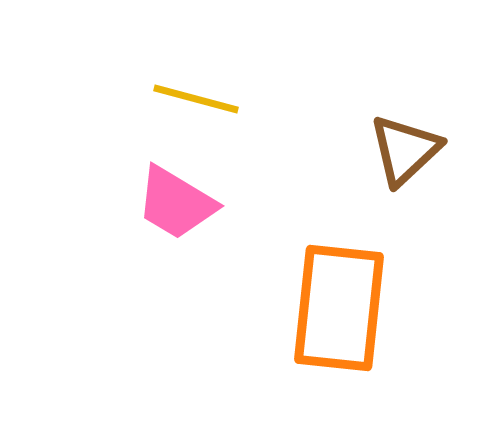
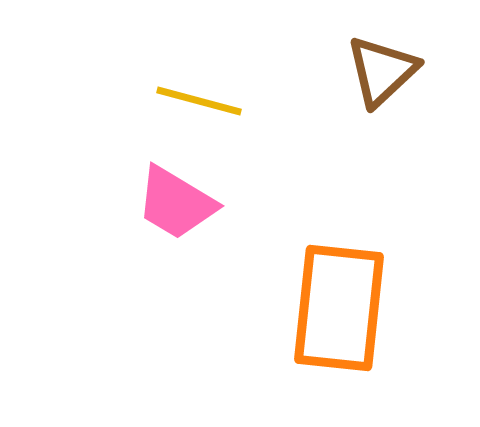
yellow line: moved 3 px right, 2 px down
brown triangle: moved 23 px left, 79 px up
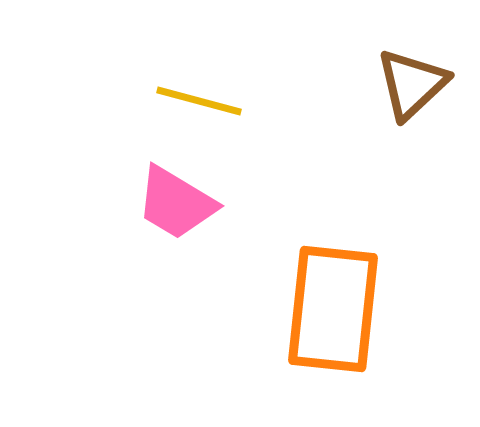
brown triangle: moved 30 px right, 13 px down
orange rectangle: moved 6 px left, 1 px down
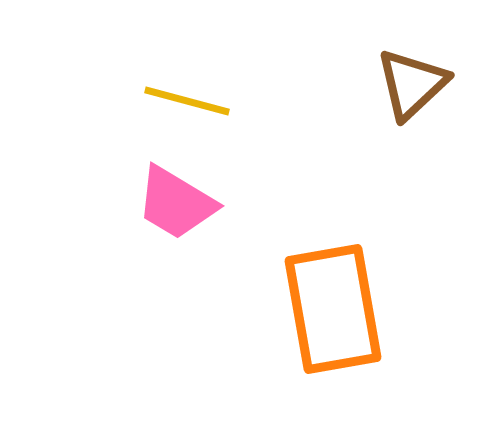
yellow line: moved 12 px left
orange rectangle: rotated 16 degrees counterclockwise
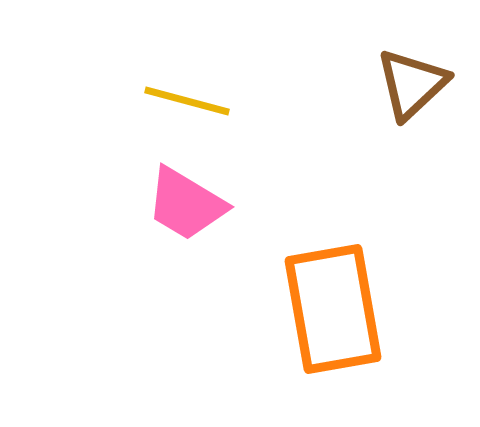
pink trapezoid: moved 10 px right, 1 px down
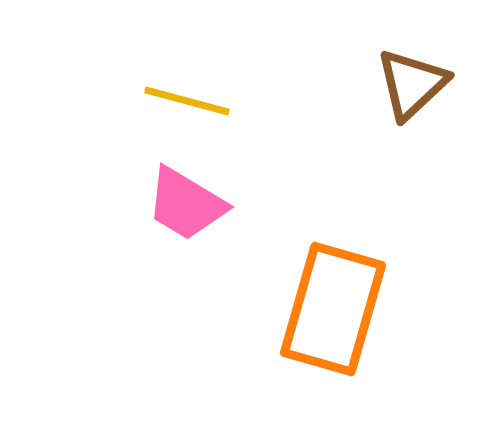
orange rectangle: rotated 26 degrees clockwise
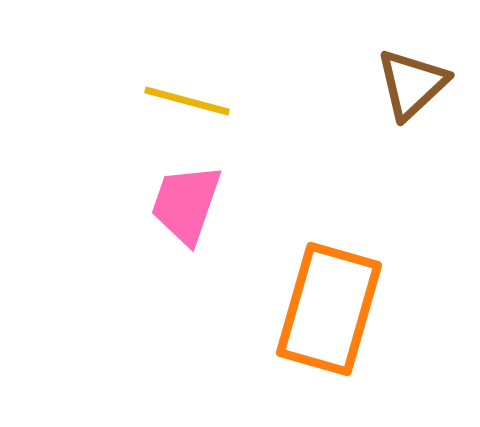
pink trapezoid: rotated 78 degrees clockwise
orange rectangle: moved 4 px left
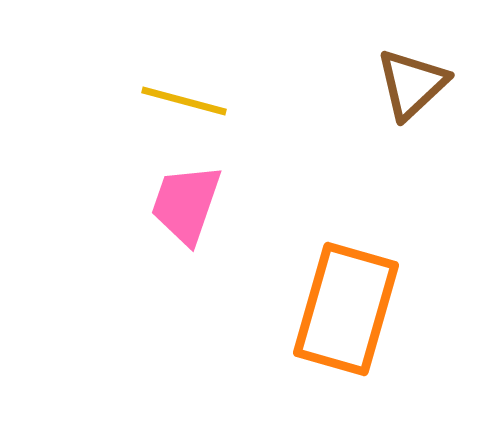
yellow line: moved 3 px left
orange rectangle: moved 17 px right
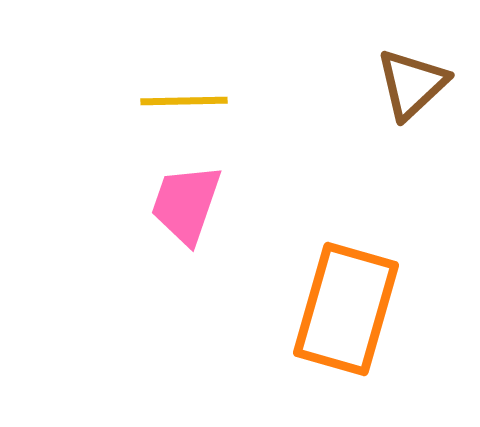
yellow line: rotated 16 degrees counterclockwise
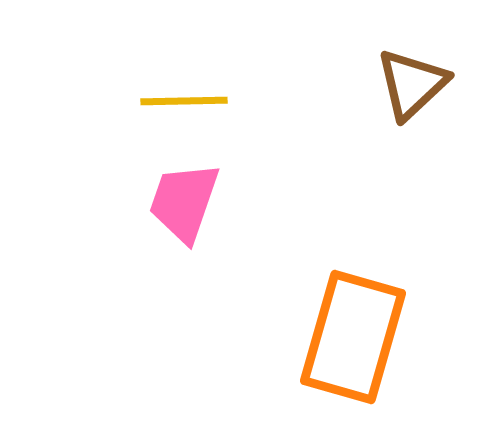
pink trapezoid: moved 2 px left, 2 px up
orange rectangle: moved 7 px right, 28 px down
